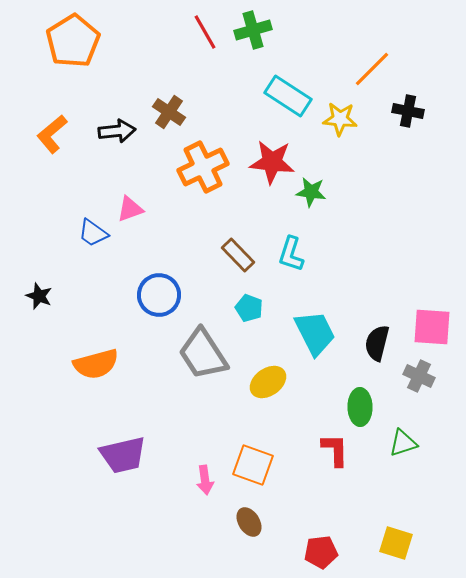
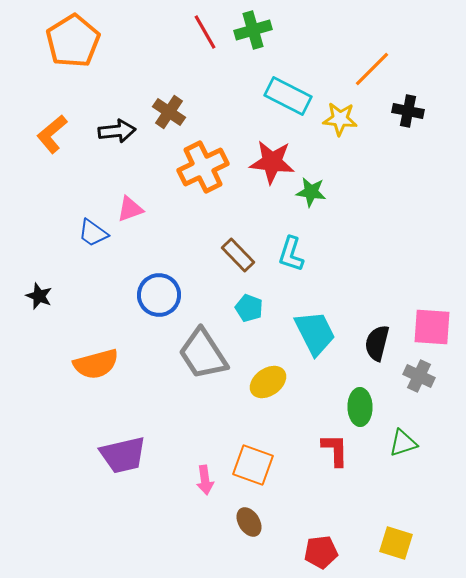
cyan rectangle: rotated 6 degrees counterclockwise
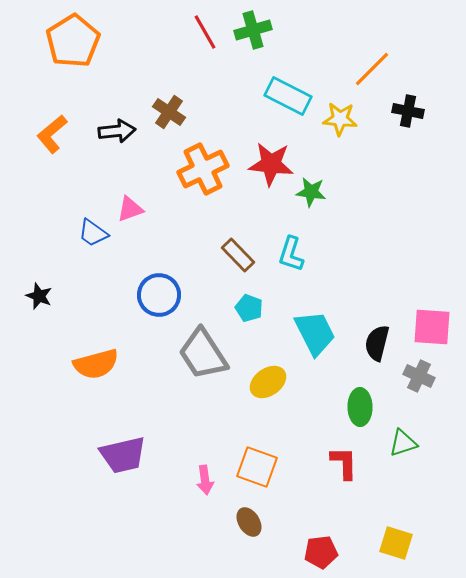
red star: moved 1 px left, 2 px down
orange cross: moved 2 px down
red L-shape: moved 9 px right, 13 px down
orange square: moved 4 px right, 2 px down
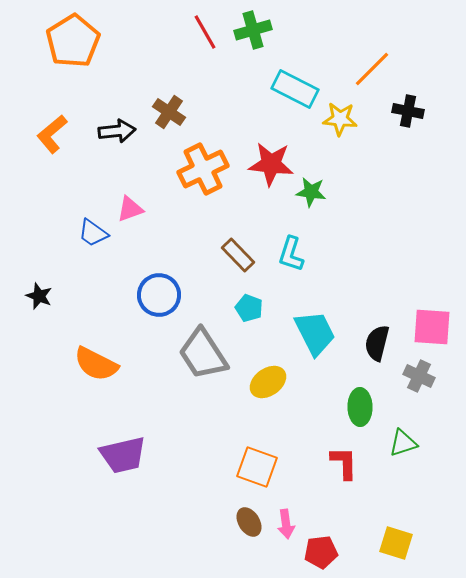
cyan rectangle: moved 7 px right, 7 px up
orange semicircle: rotated 42 degrees clockwise
pink arrow: moved 81 px right, 44 px down
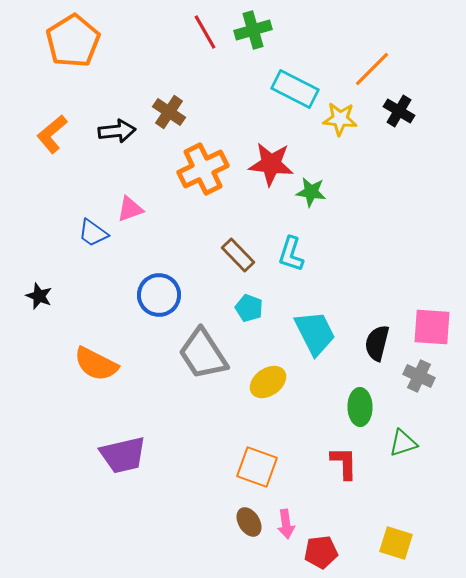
black cross: moved 9 px left; rotated 20 degrees clockwise
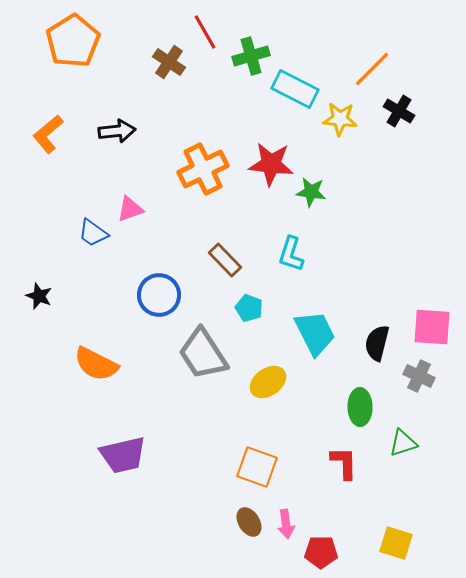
green cross: moved 2 px left, 26 px down
brown cross: moved 50 px up
orange L-shape: moved 4 px left
brown rectangle: moved 13 px left, 5 px down
red pentagon: rotated 8 degrees clockwise
